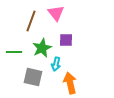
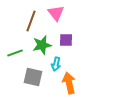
green star: moved 3 px up; rotated 12 degrees clockwise
green line: moved 1 px right, 1 px down; rotated 21 degrees counterclockwise
orange arrow: moved 1 px left
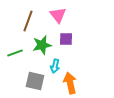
pink triangle: moved 2 px right, 2 px down
brown line: moved 3 px left
purple square: moved 1 px up
cyan arrow: moved 1 px left, 2 px down
gray square: moved 2 px right, 4 px down
orange arrow: moved 1 px right
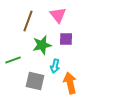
green line: moved 2 px left, 7 px down
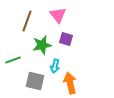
brown line: moved 1 px left
purple square: rotated 16 degrees clockwise
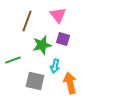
purple square: moved 3 px left
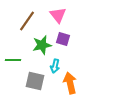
brown line: rotated 15 degrees clockwise
green line: rotated 21 degrees clockwise
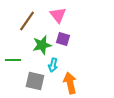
cyan arrow: moved 2 px left, 1 px up
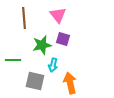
brown line: moved 3 px left, 3 px up; rotated 40 degrees counterclockwise
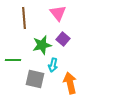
pink triangle: moved 2 px up
purple square: rotated 24 degrees clockwise
gray square: moved 2 px up
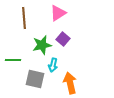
pink triangle: rotated 36 degrees clockwise
